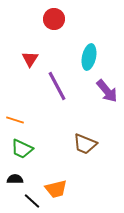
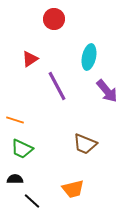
red triangle: rotated 24 degrees clockwise
orange trapezoid: moved 17 px right
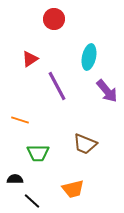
orange line: moved 5 px right
green trapezoid: moved 16 px right, 4 px down; rotated 25 degrees counterclockwise
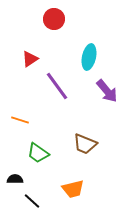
purple line: rotated 8 degrees counterclockwise
green trapezoid: rotated 35 degrees clockwise
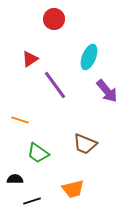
cyan ellipse: rotated 10 degrees clockwise
purple line: moved 2 px left, 1 px up
black line: rotated 60 degrees counterclockwise
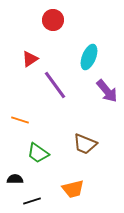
red circle: moved 1 px left, 1 px down
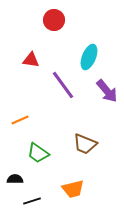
red circle: moved 1 px right
red triangle: moved 1 px right, 1 px down; rotated 42 degrees clockwise
purple line: moved 8 px right
orange line: rotated 42 degrees counterclockwise
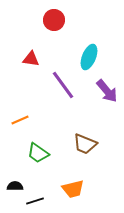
red triangle: moved 1 px up
black semicircle: moved 7 px down
black line: moved 3 px right
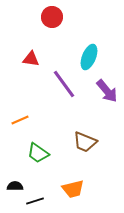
red circle: moved 2 px left, 3 px up
purple line: moved 1 px right, 1 px up
brown trapezoid: moved 2 px up
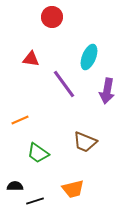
purple arrow: rotated 50 degrees clockwise
